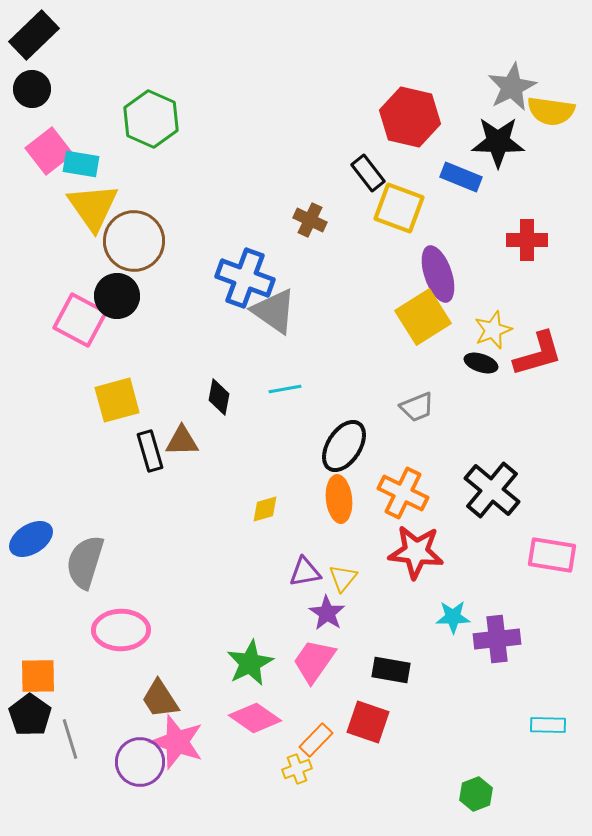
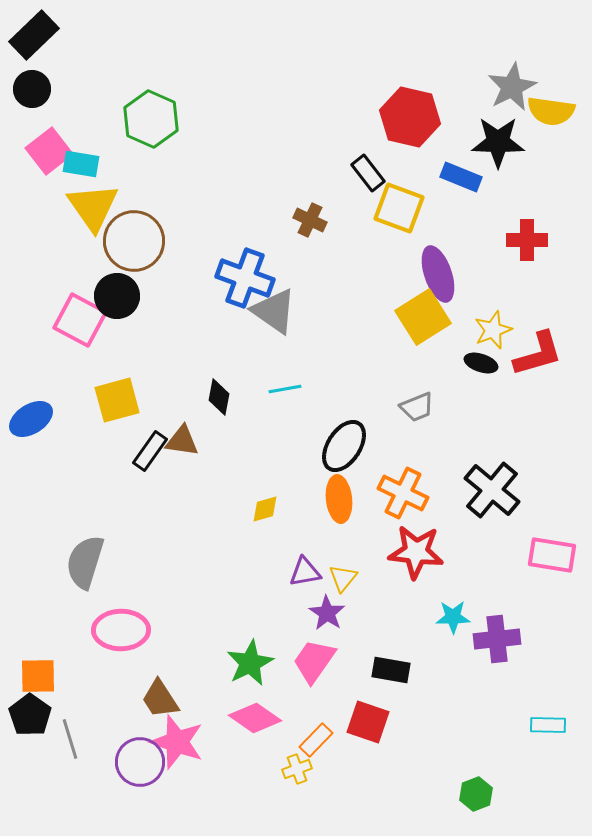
brown triangle at (182, 441): rotated 9 degrees clockwise
black rectangle at (150, 451): rotated 51 degrees clockwise
blue ellipse at (31, 539): moved 120 px up
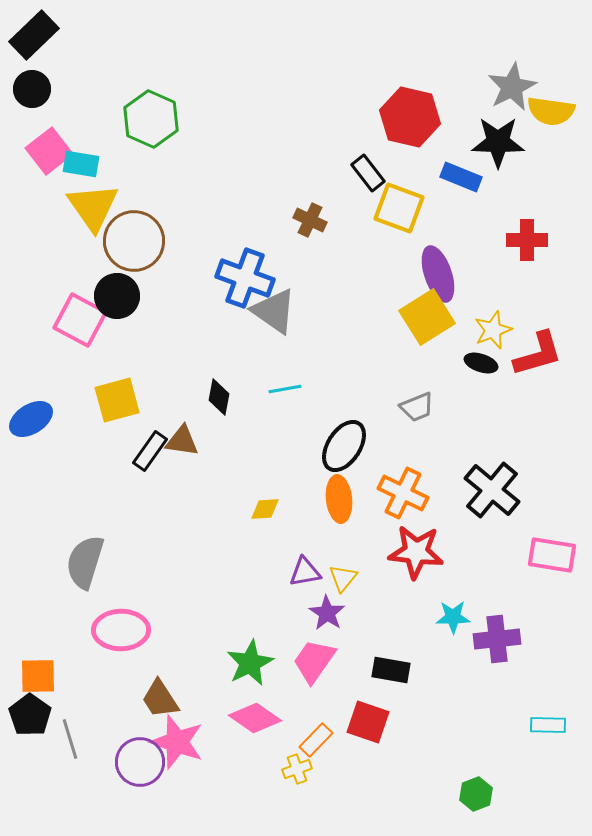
yellow square at (423, 317): moved 4 px right
yellow diamond at (265, 509): rotated 12 degrees clockwise
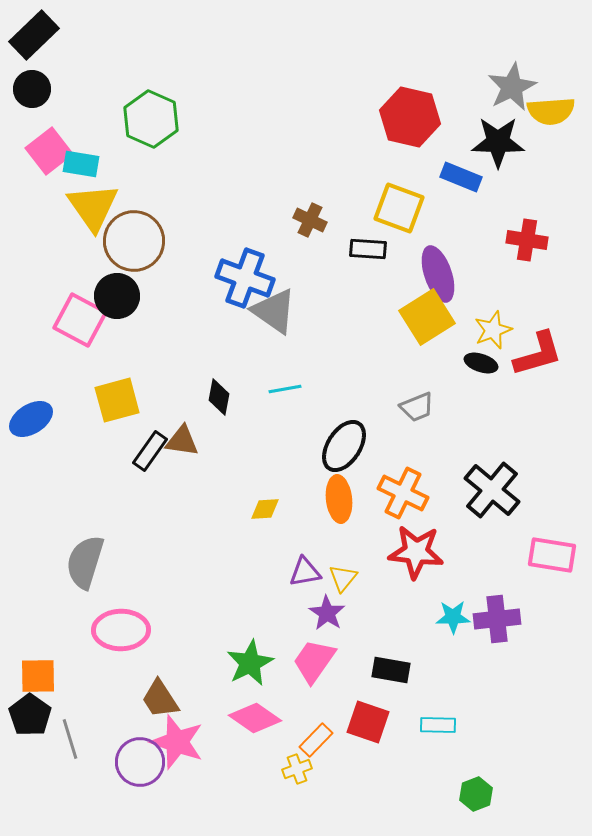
yellow semicircle at (551, 111): rotated 12 degrees counterclockwise
black rectangle at (368, 173): moved 76 px down; rotated 48 degrees counterclockwise
red cross at (527, 240): rotated 9 degrees clockwise
purple cross at (497, 639): moved 20 px up
cyan rectangle at (548, 725): moved 110 px left
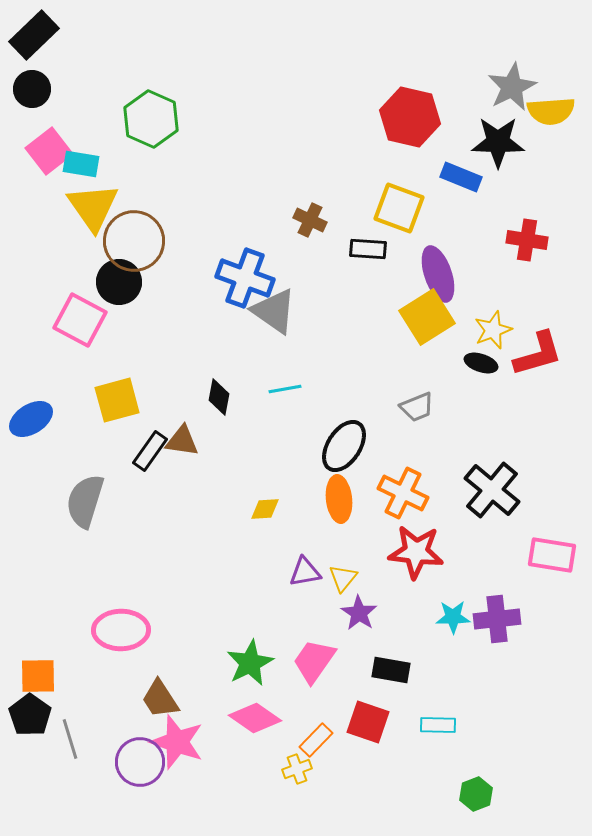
black circle at (117, 296): moved 2 px right, 14 px up
gray semicircle at (85, 562): moved 61 px up
purple star at (327, 613): moved 32 px right
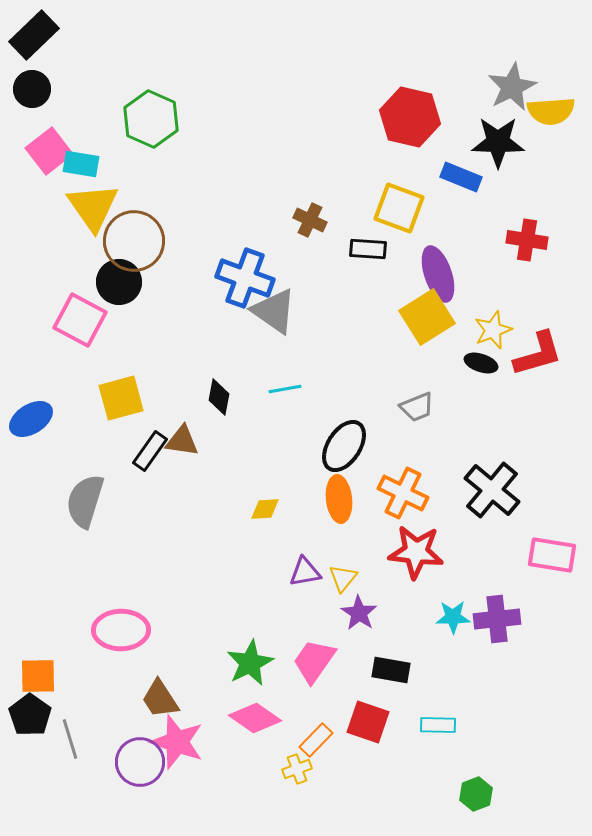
yellow square at (117, 400): moved 4 px right, 2 px up
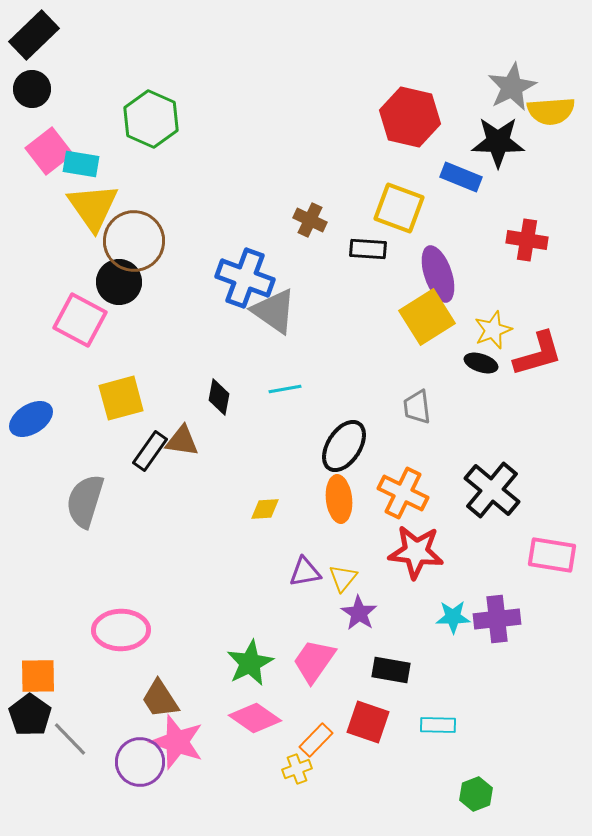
gray trapezoid at (417, 407): rotated 105 degrees clockwise
gray line at (70, 739): rotated 27 degrees counterclockwise
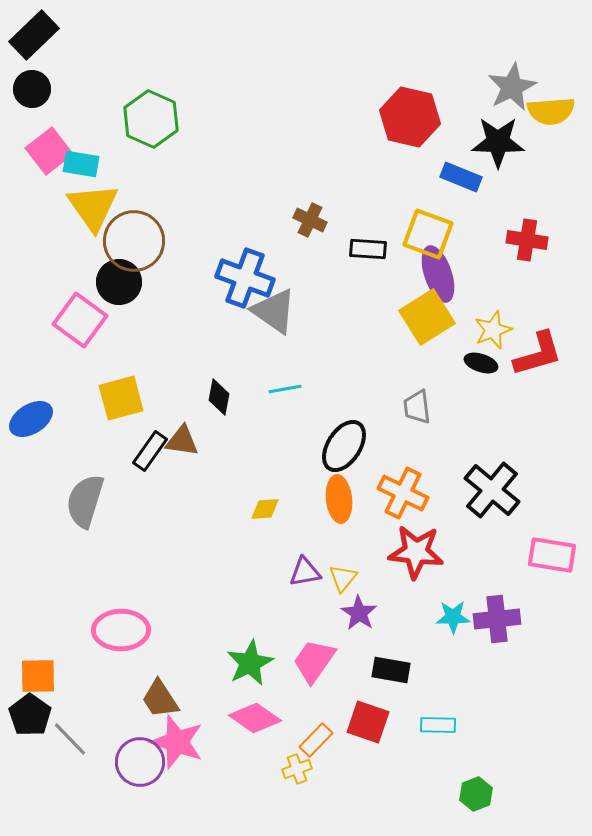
yellow square at (399, 208): moved 29 px right, 26 px down
pink square at (80, 320): rotated 8 degrees clockwise
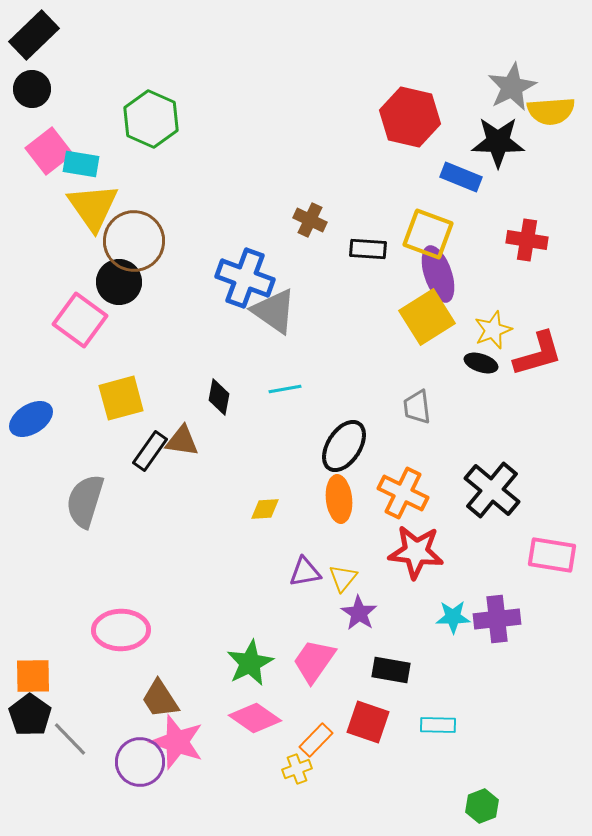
orange square at (38, 676): moved 5 px left
green hexagon at (476, 794): moved 6 px right, 12 px down
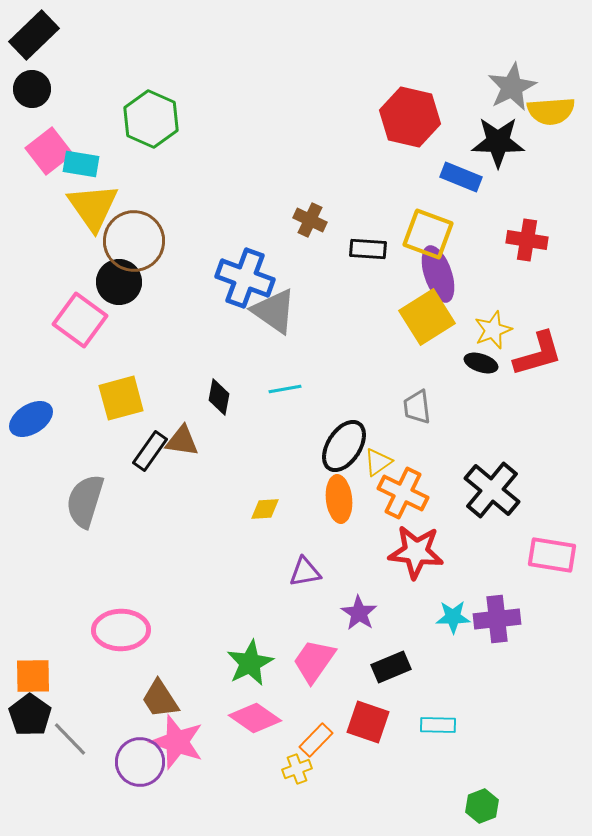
yellow triangle at (343, 578): moved 35 px right, 116 px up; rotated 16 degrees clockwise
black rectangle at (391, 670): moved 3 px up; rotated 33 degrees counterclockwise
